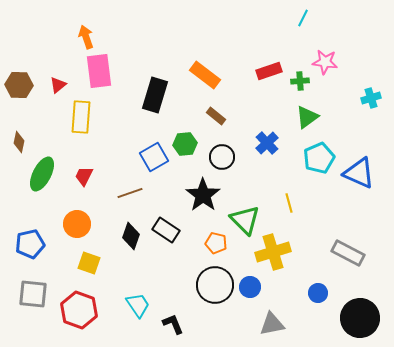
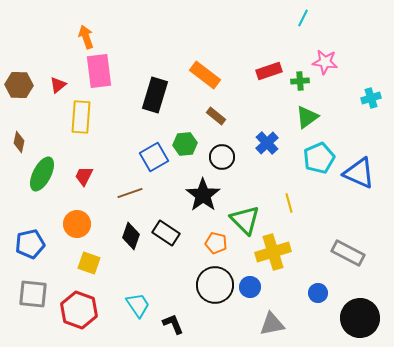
black rectangle at (166, 230): moved 3 px down
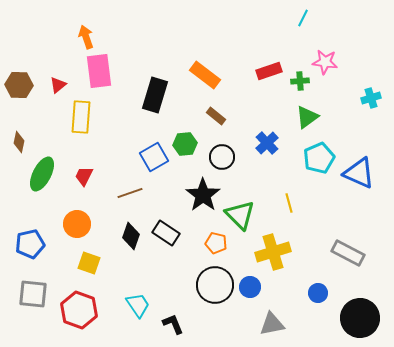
green triangle at (245, 220): moved 5 px left, 5 px up
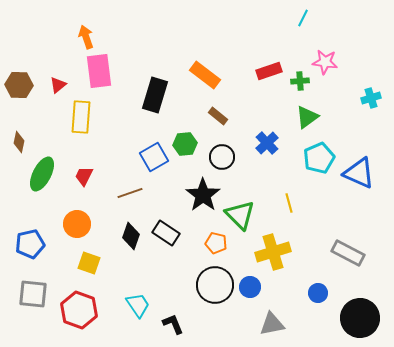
brown rectangle at (216, 116): moved 2 px right
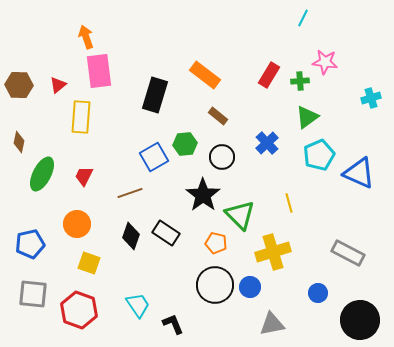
red rectangle at (269, 71): moved 4 px down; rotated 40 degrees counterclockwise
cyan pentagon at (319, 158): moved 3 px up
black circle at (360, 318): moved 2 px down
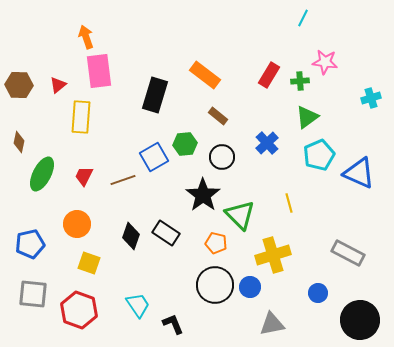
brown line at (130, 193): moved 7 px left, 13 px up
yellow cross at (273, 252): moved 3 px down
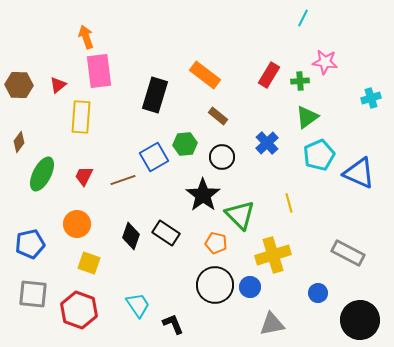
brown diamond at (19, 142): rotated 25 degrees clockwise
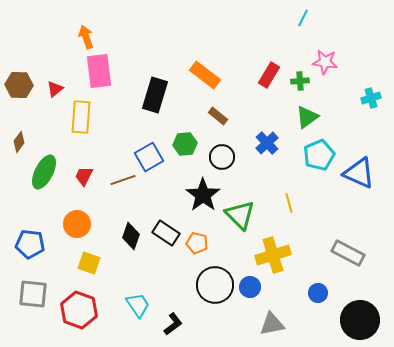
red triangle at (58, 85): moved 3 px left, 4 px down
blue square at (154, 157): moved 5 px left
green ellipse at (42, 174): moved 2 px right, 2 px up
orange pentagon at (216, 243): moved 19 px left
blue pentagon at (30, 244): rotated 20 degrees clockwise
black L-shape at (173, 324): rotated 75 degrees clockwise
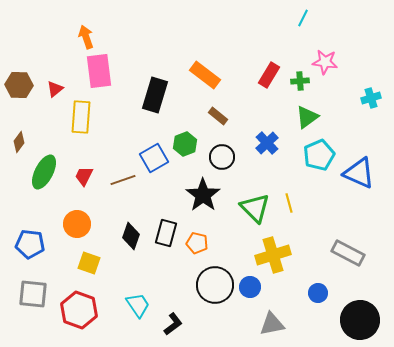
green hexagon at (185, 144): rotated 15 degrees counterclockwise
blue square at (149, 157): moved 5 px right, 1 px down
green triangle at (240, 215): moved 15 px right, 7 px up
black rectangle at (166, 233): rotated 72 degrees clockwise
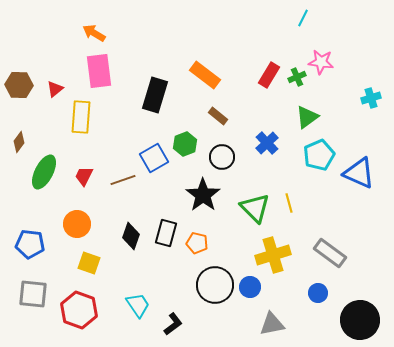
orange arrow at (86, 37): moved 8 px right, 4 px up; rotated 40 degrees counterclockwise
pink star at (325, 62): moved 4 px left
green cross at (300, 81): moved 3 px left, 4 px up; rotated 18 degrees counterclockwise
gray rectangle at (348, 253): moved 18 px left; rotated 8 degrees clockwise
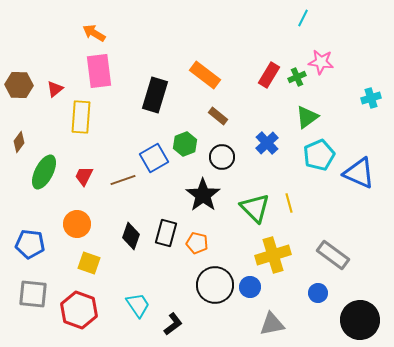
gray rectangle at (330, 253): moved 3 px right, 2 px down
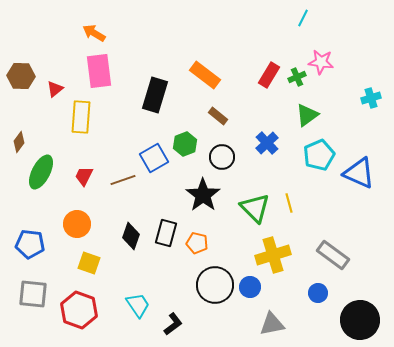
brown hexagon at (19, 85): moved 2 px right, 9 px up
green triangle at (307, 117): moved 2 px up
green ellipse at (44, 172): moved 3 px left
